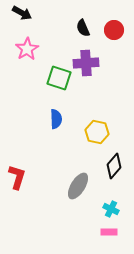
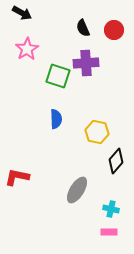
green square: moved 1 px left, 2 px up
black diamond: moved 2 px right, 5 px up
red L-shape: rotated 95 degrees counterclockwise
gray ellipse: moved 1 px left, 4 px down
cyan cross: rotated 14 degrees counterclockwise
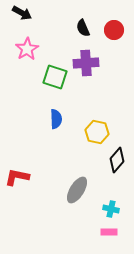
green square: moved 3 px left, 1 px down
black diamond: moved 1 px right, 1 px up
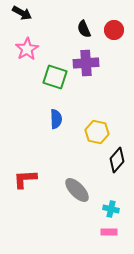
black semicircle: moved 1 px right, 1 px down
red L-shape: moved 8 px right, 2 px down; rotated 15 degrees counterclockwise
gray ellipse: rotated 76 degrees counterclockwise
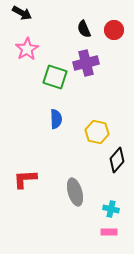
purple cross: rotated 10 degrees counterclockwise
gray ellipse: moved 2 px left, 2 px down; rotated 28 degrees clockwise
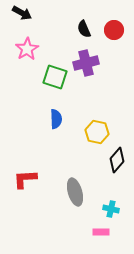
pink rectangle: moved 8 px left
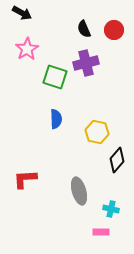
gray ellipse: moved 4 px right, 1 px up
